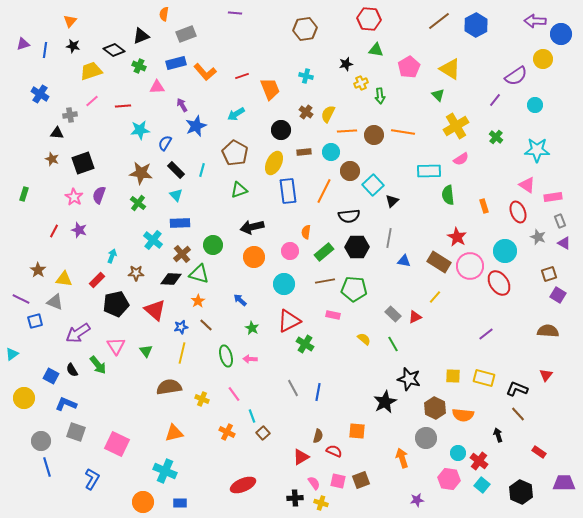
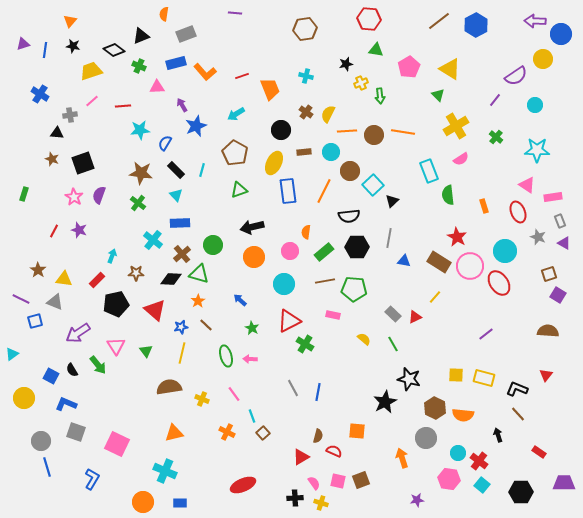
cyan rectangle at (429, 171): rotated 70 degrees clockwise
yellow square at (453, 376): moved 3 px right, 1 px up
black hexagon at (521, 492): rotated 25 degrees counterclockwise
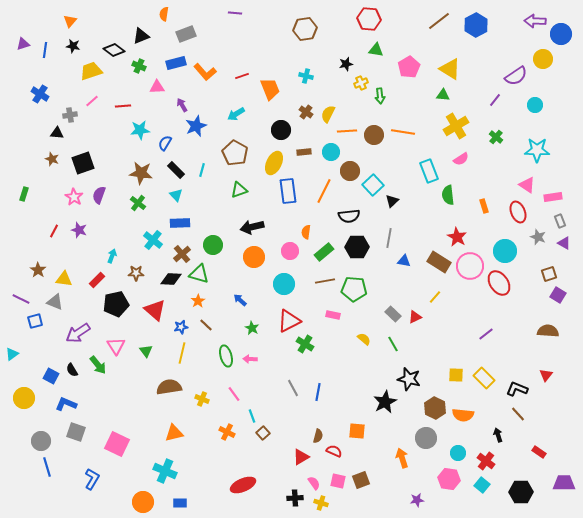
green triangle at (438, 95): moved 5 px right; rotated 40 degrees counterclockwise
yellow rectangle at (484, 378): rotated 30 degrees clockwise
red cross at (479, 461): moved 7 px right
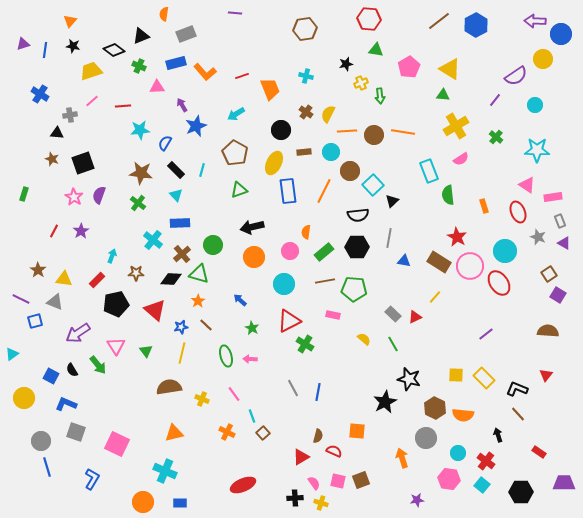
black semicircle at (349, 216): moved 9 px right, 1 px up
purple star at (79, 230): moved 2 px right, 1 px down; rotated 21 degrees clockwise
brown square at (549, 274): rotated 14 degrees counterclockwise
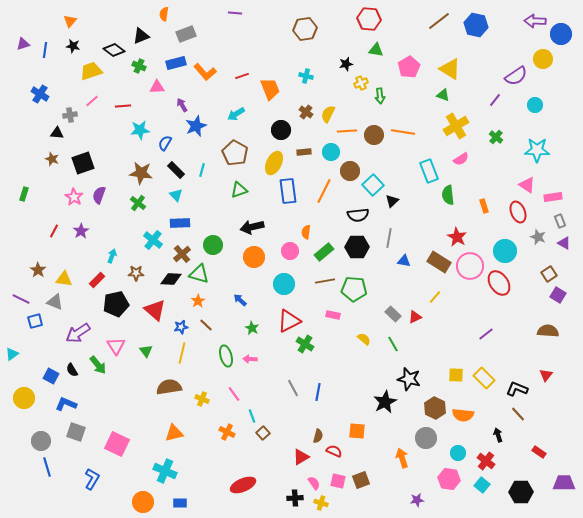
blue hexagon at (476, 25): rotated 20 degrees counterclockwise
green triangle at (443, 95): rotated 16 degrees clockwise
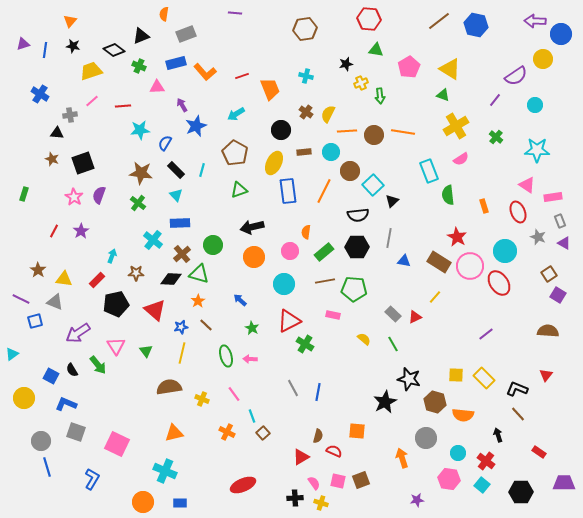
brown hexagon at (435, 408): moved 6 px up; rotated 10 degrees counterclockwise
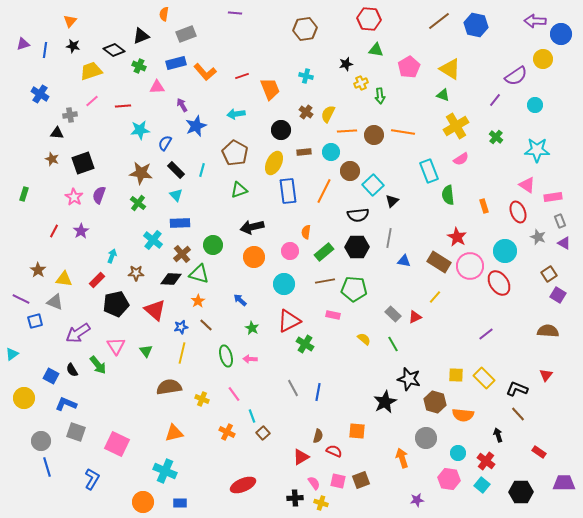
cyan arrow at (236, 114): rotated 24 degrees clockwise
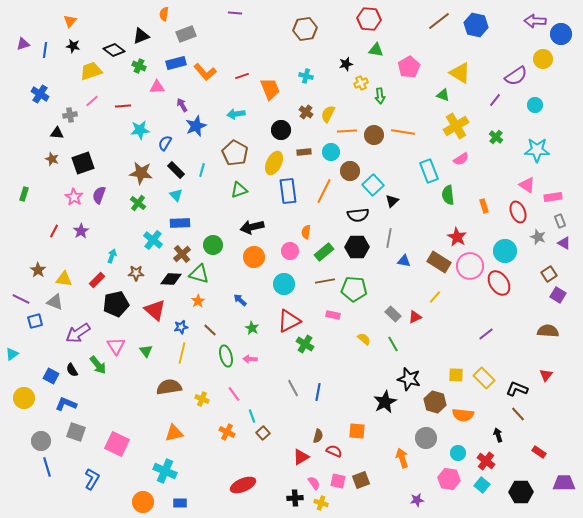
yellow triangle at (450, 69): moved 10 px right, 4 px down
brown line at (206, 325): moved 4 px right, 5 px down
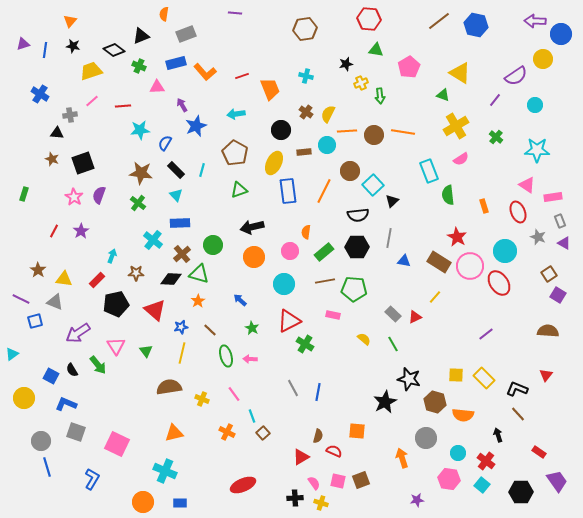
cyan circle at (331, 152): moved 4 px left, 7 px up
purple trapezoid at (564, 483): moved 7 px left, 2 px up; rotated 55 degrees clockwise
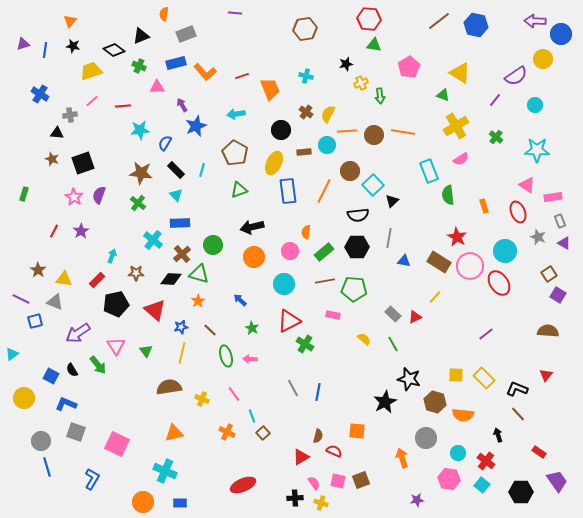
green triangle at (376, 50): moved 2 px left, 5 px up
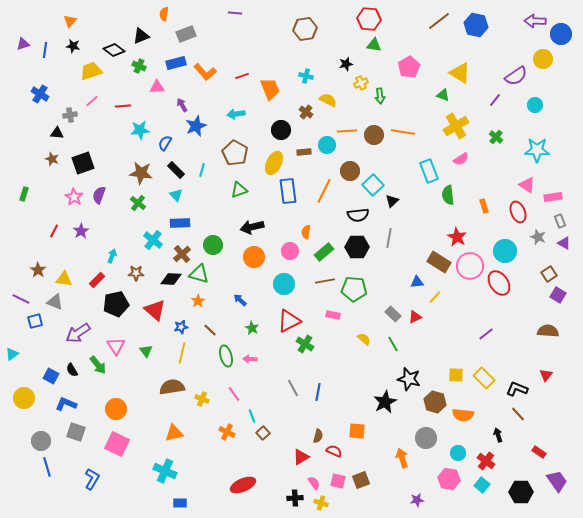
yellow semicircle at (328, 114): moved 14 px up; rotated 90 degrees clockwise
blue triangle at (404, 261): moved 13 px right, 21 px down; rotated 16 degrees counterclockwise
brown semicircle at (169, 387): moved 3 px right
orange circle at (143, 502): moved 27 px left, 93 px up
